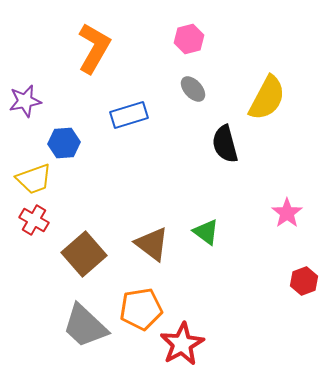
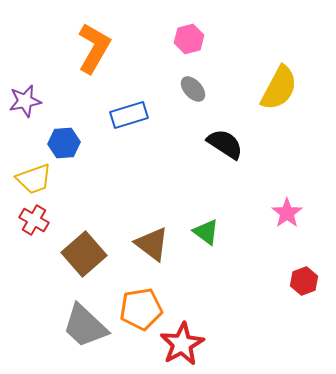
yellow semicircle: moved 12 px right, 10 px up
black semicircle: rotated 138 degrees clockwise
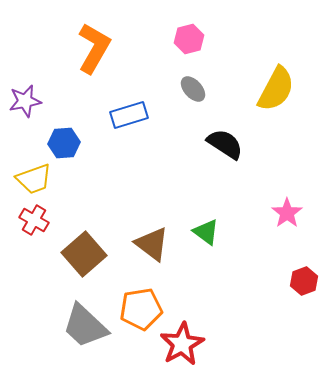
yellow semicircle: moved 3 px left, 1 px down
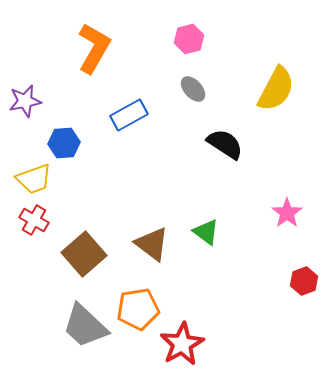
blue rectangle: rotated 12 degrees counterclockwise
orange pentagon: moved 3 px left
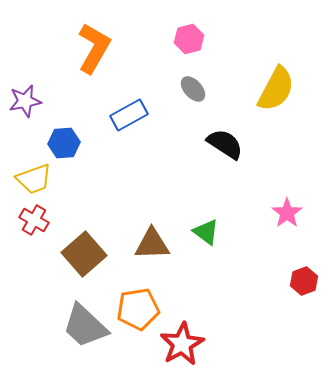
brown triangle: rotated 39 degrees counterclockwise
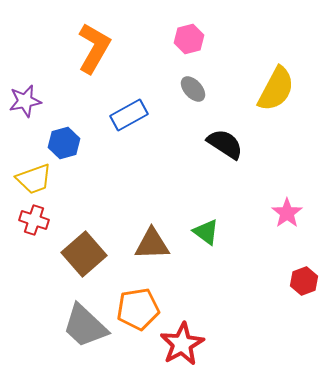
blue hexagon: rotated 12 degrees counterclockwise
red cross: rotated 12 degrees counterclockwise
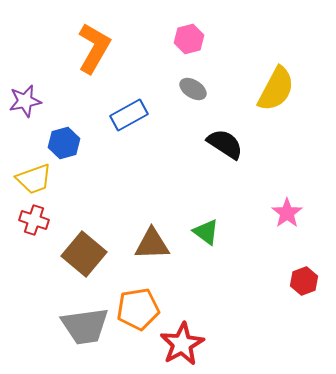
gray ellipse: rotated 16 degrees counterclockwise
brown square: rotated 9 degrees counterclockwise
gray trapezoid: rotated 51 degrees counterclockwise
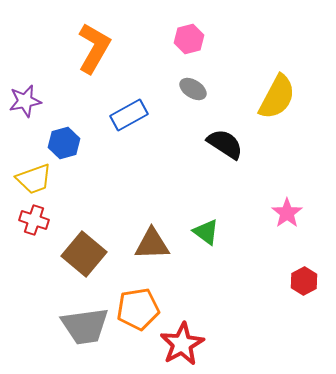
yellow semicircle: moved 1 px right, 8 px down
red hexagon: rotated 8 degrees counterclockwise
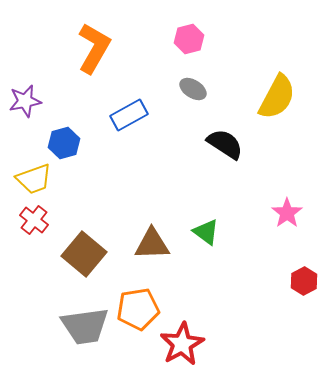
red cross: rotated 20 degrees clockwise
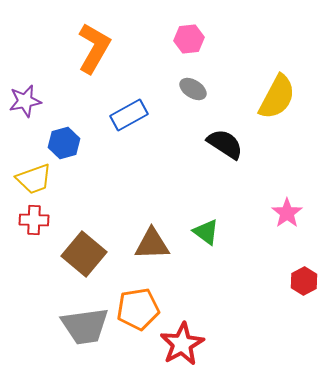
pink hexagon: rotated 8 degrees clockwise
red cross: rotated 36 degrees counterclockwise
